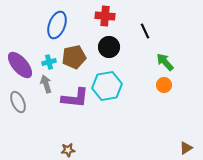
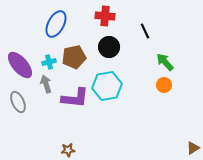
blue ellipse: moved 1 px left, 1 px up; rotated 8 degrees clockwise
brown triangle: moved 7 px right
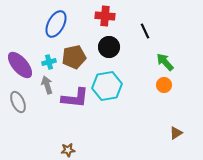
gray arrow: moved 1 px right, 1 px down
brown triangle: moved 17 px left, 15 px up
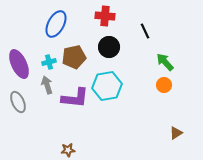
purple ellipse: moved 1 px left, 1 px up; rotated 16 degrees clockwise
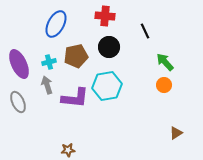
brown pentagon: moved 2 px right, 1 px up
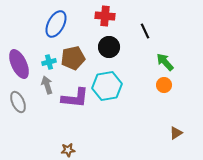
brown pentagon: moved 3 px left, 2 px down
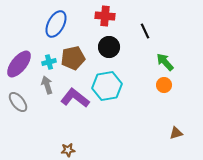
purple ellipse: rotated 64 degrees clockwise
purple L-shape: rotated 148 degrees counterclockwise
gray ellipse: rotated 15 degrees counterclockwise
brown triangle: rotated 16 degrees clockwise
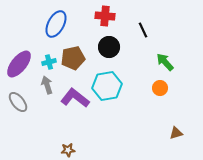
black line: moved 2 px left, 1 px up
orange circle: moved 4 px left, 3 px down
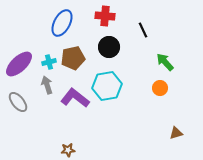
blue ellipse: moved 6 px right, 1 px up
purple ellipse: rotated 8 degrees clockwise
